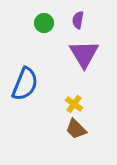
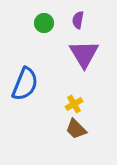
yellow cross: rotated 24 degrees clockwise
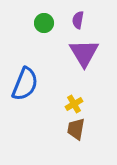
purple triangle: moved 1 px up
brown trapezoid: rotated 55 degrees clockwise
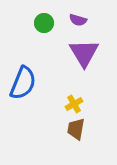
purple semicircle: rotated 84 degrees counterclockwise
blue semicircle: moved 2 px left, 1 px up
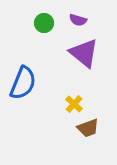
purple triangle: rotated 20 degrees counterclockwise
yellow cross: rotated 18 degrees counterclockwise
brown trapezoid: moved 12 px right, 1 px up; rotated 120 degrees counterclockwise
